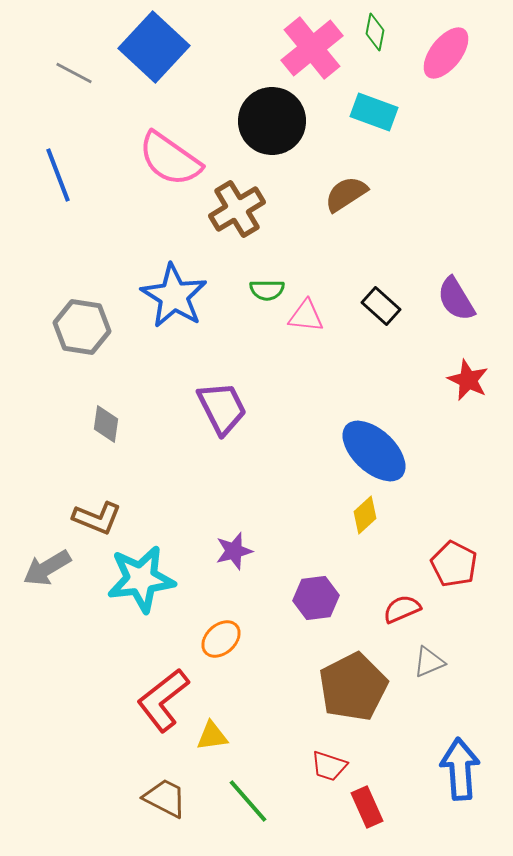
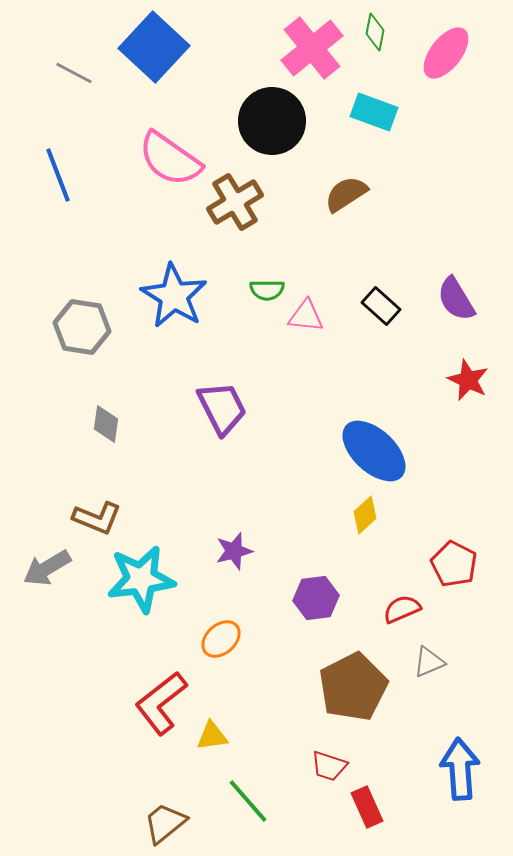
brown cross: moved 2 px left, 7 px up
red L-shape: moved 2 px left, 3 px down
brown trapezoid: moved 25 px down; rotated 66 degrees counterclockwise
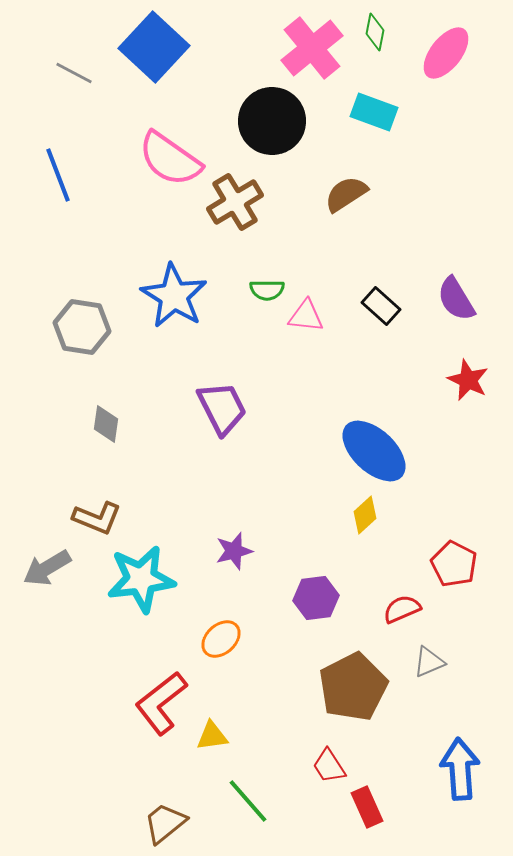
red trapezoid: rotated 39 degrees clockwise
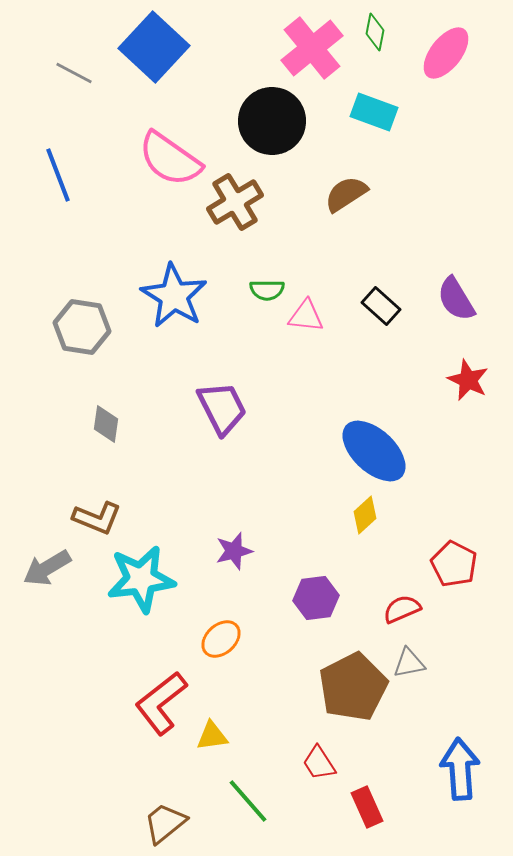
gray triangle: moved 20 px left, 1 px down; rotated 12 degrees clockwise
red trapezoid: moved 10 px left, 3 px up
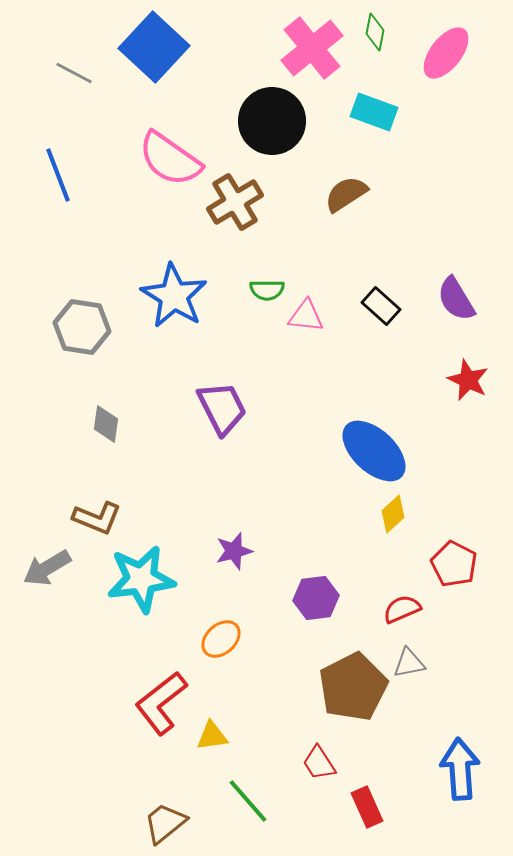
yellow diamond: moved 28 px right, 1 px up
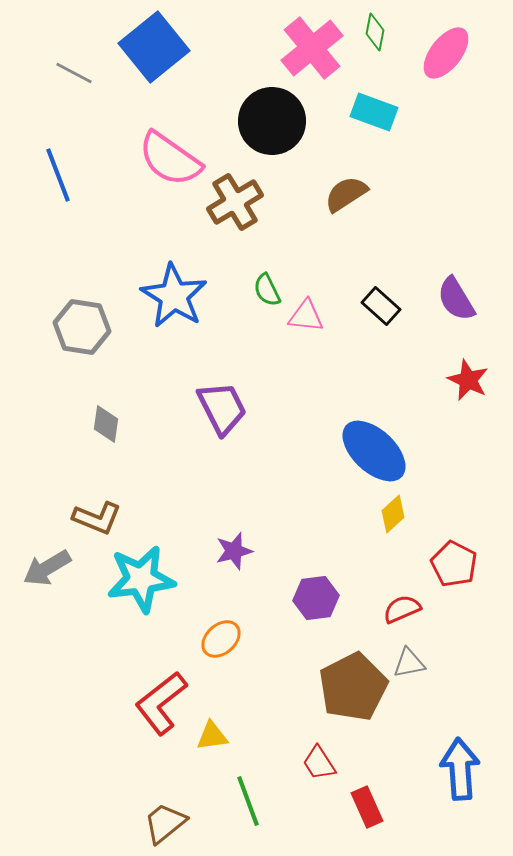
blue square: rotated 8 degrees clockwise
green semicircle: rotated 64 degrees clockwise
green line: rotated 21 degrees clockwise
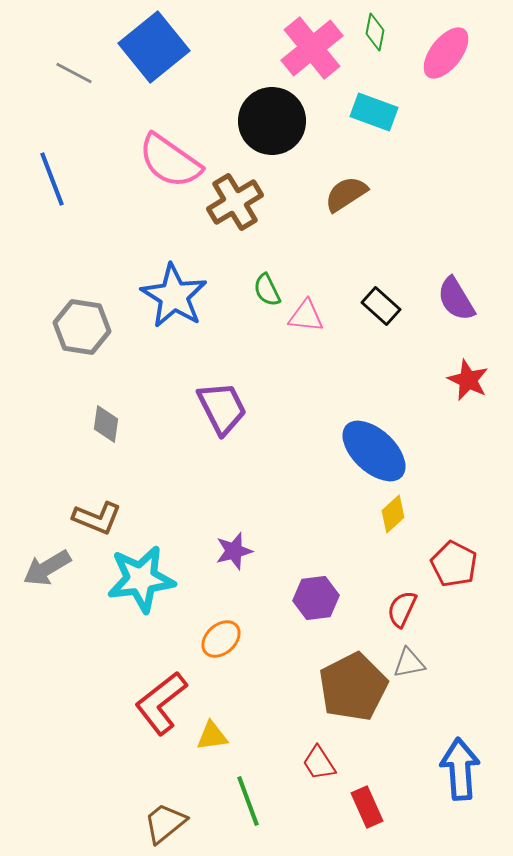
pink semicircle: moved 2 px down
blue line: moved 6 px left, 4 px down
red semicircle: rotated 42 degrees counterclockwise
